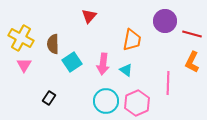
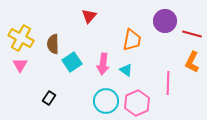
pink triangle: moved 4 px left
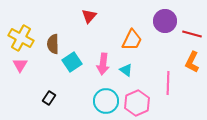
orange trapezoid: rotated 15 degrees clockwise
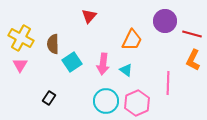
orange L-shape: moved 1 px right, 2 px up
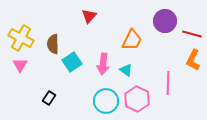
pink hexagon: moved 4 px up; rotated 10 degrees counterclockwise
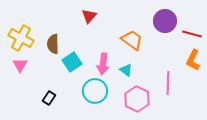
orange trapezoid: rotated 80 degrees counterclockwise
cyan circle: moved 11 px left, 10 px up
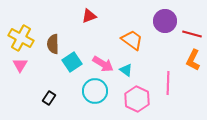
red triangle: rotated 28 degrees clockwise
pink arrow: rotated 65 degrees counterclockwise
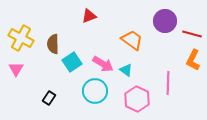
pink triangle: moved 4 px left, 4 px down
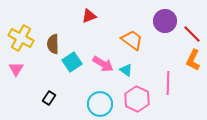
red line: rotated 30 degrees clockwise
cyan circle: moved 5 px right, 13 px down
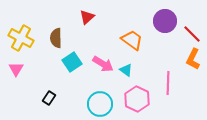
red triangle: moved 2 px left, 1 px down; rotated 21 degrees counterclockwise
brown semicircle: moved 3 px right, 6 px up
orange L-shape: moved 1 px up
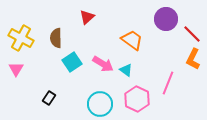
purple circle: moved 1 px right, 2 px up
pink line: rotated 20 degrees clockwise
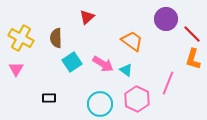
orange trapezoid: moved 1 px down
orange L-shape: rotated 10 degrees counterclockwise
black rectangle: rotated 56 degrees clockwise
